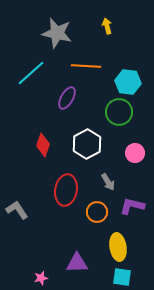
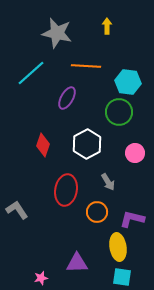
yellow arrow: rotated 14 degrees clockwise
purple L-shape: moved 13 px down
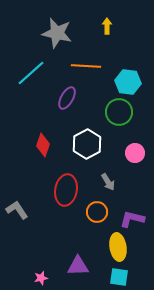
purple triangle: moved 1 px right, 3 px down
cyan square: moved 3 px left
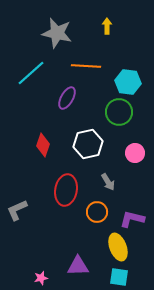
white hexagon: moved 1 px right; rotated 16 degrees clockwise
gray L-shape: rotated 80 degrees counterclockwise
yellow ellipse: rotated 12 degrees counterclockwise
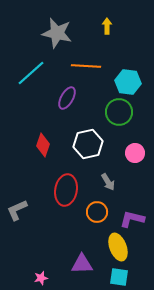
purple triangle: moved 4 px right, 2 px up
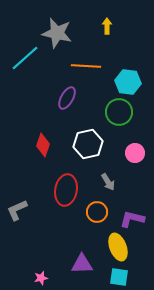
cyan line: moved 6 px left, 15 px up
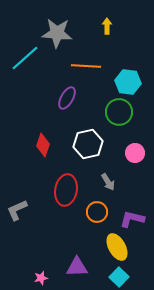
gray star: rotated 8 degrees counterclockwise
yellow ellipse: moved 1 px left; rotated 8 degrees counterclockwise
purple triangle: moved 5 px left, 3 px down
cyan square: rotated 36 degrees clockwise
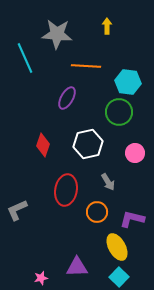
gray star: moved 1 px down
cyan line: rotated 72 degrees counterclockwise
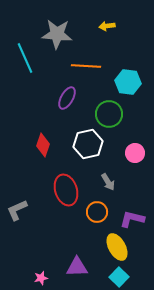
yellow arrow: rotated 98 degrees counterclockwise
green circle: moved 10 px left, 2 px down
red ellipse: rotated 28 degrees counterclockwise
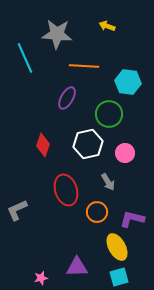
yellow arrow: rotated 28 degrees clockwise
orange line: moved 2 px left
pink circle: moved 10 px left
cyan square: rotated 30 degrees clockwise
